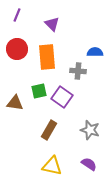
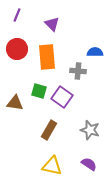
green square: rotated 28 degrees clockwise
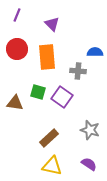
green square: moved 1 px left, 1 px down
brown rectangle: moved 8 px down; rotated 18 degrees clockwise
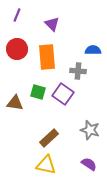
blue semicircle: moved 2 px left, 2 px up
purple square: moved 1 px right, 3 px up
yellow triangle: moved 6 px left, 1 px up
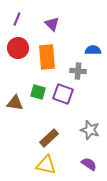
purple line: moved 4 px down
red circle: moved 1 px right, 1 px up
purple square: rotated 15 degrees counterclockwise
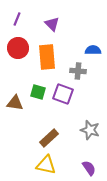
purple semicircle: moved 4 px down; rotated 21 degrees clockwise
